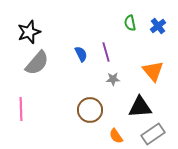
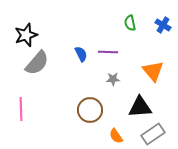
blue cross: moved 5 px right, 1 px up; rotated 21 degrees counterclockwise
black star: moved 3 px left, 3 px down
purple line: moved 2 px right; rotated 72 degrees counterclockwise
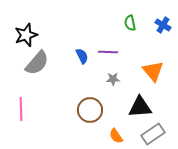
blue semicircle: moved 1 px right, 2 px down
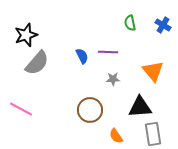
pink line: rotated 60 degrees counterclockwise
gray rectangle: rotated 65 degrees counterclockwise
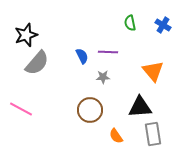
gray star: moved 10 px left, 2 px up
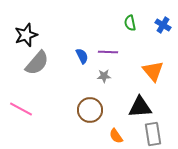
gray star: moved 1 px right, 1 px up
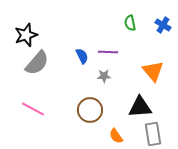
pink line: moved 12 px right
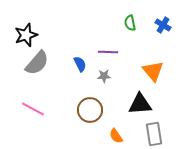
blue semicircle: moved 2 px left, 8 px down
black triangle: moved 3 px up
gray rectangle: moved 1 px right
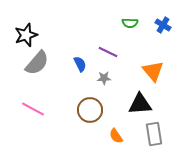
green semicircle: rotated 77 degrees counterclockwise
purple line: rotated 24 degrees clockwise
gray star: moved 2 px down
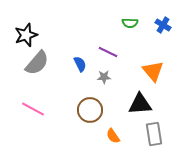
gray star: moved 1 px up
orange semicircle: moved 3 px left
